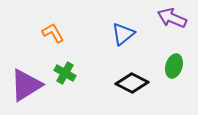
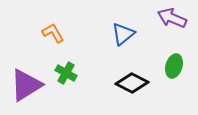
green cross: moved 1 px right
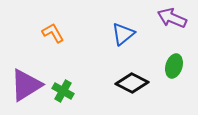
green cross: moved 3 px left, 18 px down
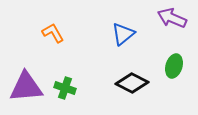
purple triangle: moved 2 px down; rotated 27 degrees clockwise
green cross: moved 2 px right, 3 px up; rotated 10 degrees counterclockwise
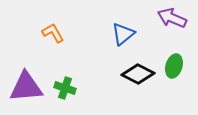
black diamond: moved 6 px right, 9 px up
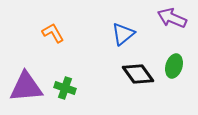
black diamond: rotated 28 degrees clockwise
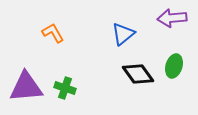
purple arrow: rotated 28 degrees counterclockwise
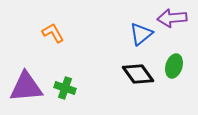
blue triangle: moved 18 px right
